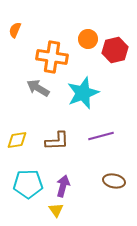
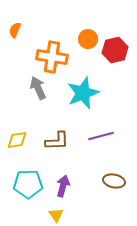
gray arrow: rotated 35 degrees clockwise
yellow triangle: moved 5 px down
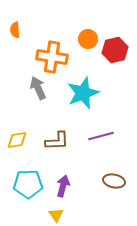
orange semicircle: rotated 28 degrees counterclockwise
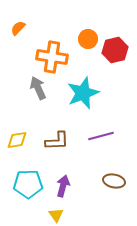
orange semicircle: moved 3 px right, 2 px up; rotated 49 degrees clockwise
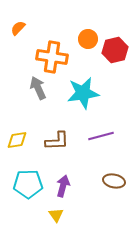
cyan star: rotated 12 degrees clockwise
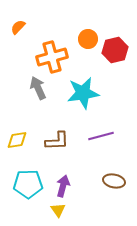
orange semicircle: moved 1 px up
orange cross: rotated 24 degrees counterclockwise
yellow triangle: moved 2 px right, 5 px up
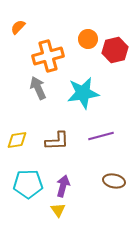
orange cross: moved 4 px left, 1 px up
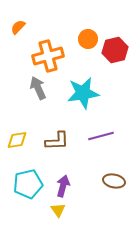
cyan pentagon: rotated 12 degrees counterclockwise
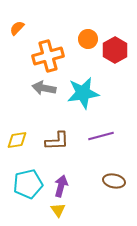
orange semicircle: moved 1 px left, 1 px down
red hexagon: rotated 15 degrees counterclockwise
gray arrow: moved 6 px right; rotated 55 degrees counterclockwise
purple arrow: moved 2 px left
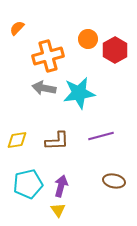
cyan star: moved 4 px left
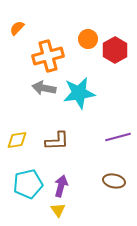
purple line: moved 17 px right, 1 px down
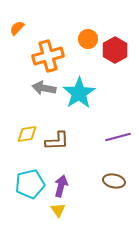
cyan star: rotated 24 degrees counterclockwise
yellow diamond: moved 10 px right, 6 px up
cyan pentagon: moved 2 px right
